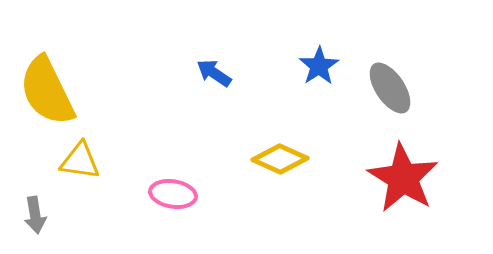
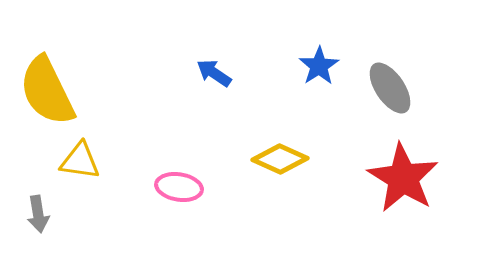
pink ellipse: moved 6 px right, 7 px up
gray arrow: moved 3 px right, 1 px up
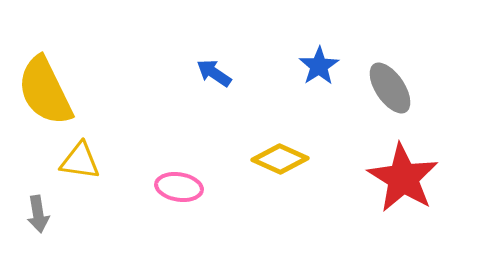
yellow semicircle: moved 2 px left
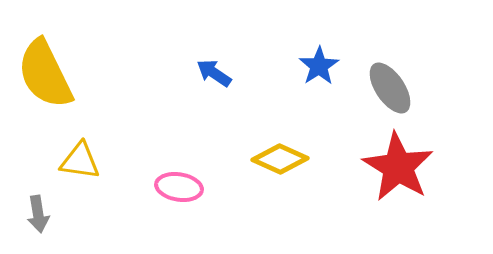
yellow semicircle: moved 17 px up
red star: moved 5 px left, 11 px up
